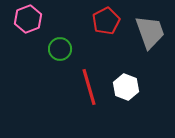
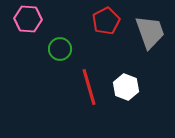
pink hexagon: rotated 24 degrees clockwise
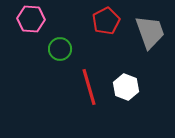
pink hexagon: moved 3 px right
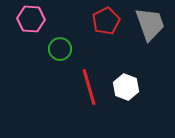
gray trapezoid: moved 8 px up
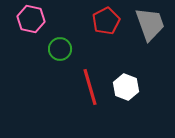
pink hexagon: rotated 8 degrees clockwise
red line: moved 1 px right
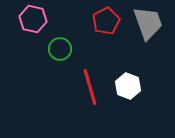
pink hexagon: moved 2 px right
gray trapezoid: moved 2 px left, 1 px up
white hexagon: moved 2 px right, 1 px up
